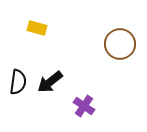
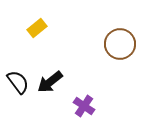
yellow rectangle: rotated 54 degrees counterclockwise
black semicircle: rotated 45 degrees counterclockwise
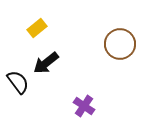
black arrow: moved 4 px left, 19 px up
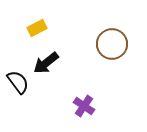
yellow rectangle: rotated 12 degrees clockwise
brown circle: moved 8 px left
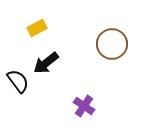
black semicircle: moved 1 px up
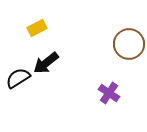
brown circle: moved 17 px right
black semicircle: moved 3 px up; rotated 85 degrees counterclockwise
purple cross: moved 25 px right, 13 px up
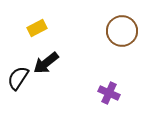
brown circle: moved 7 px left, 13 px up
black semicircle: rotated 25 degrees counterclockwise
purple cross: rotated 10 degrees counterclockwise
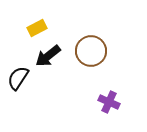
brown circle: moved 31 px left, 20 px down
black arrow: moved 2 px right, 7 px up
purple cross: moved 9 px down
